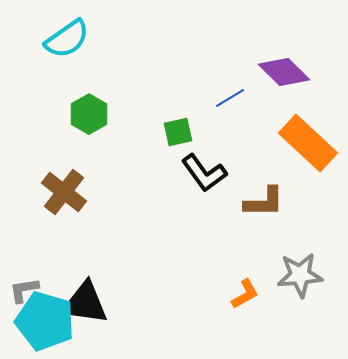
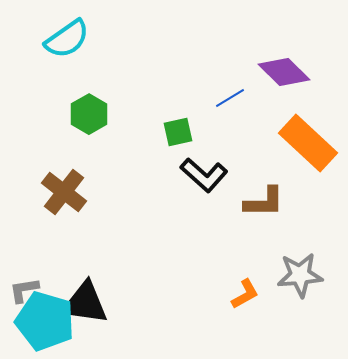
black L-shape: moved 2 px down; rotated 12 degrees counterclockwise
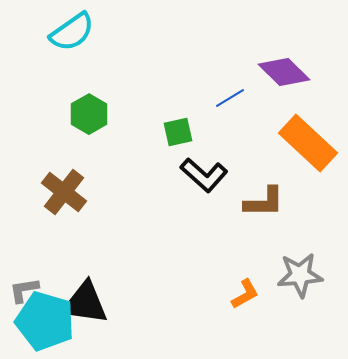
cyan semicircle: moved 5 px right, 7 px up
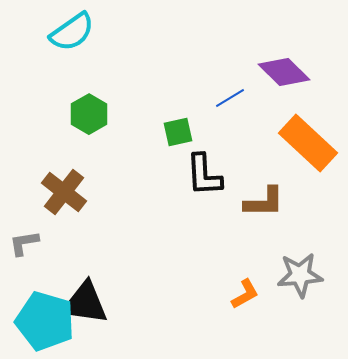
black L-shape: rotated 45 degrees clockwise
gray L-shape: moved 47 px up
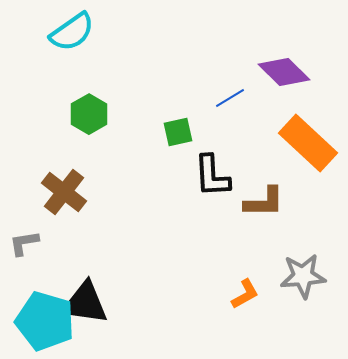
black L-shape: moved 8 px right, 1 px down
gray star: moved 3 px right, 1 px down
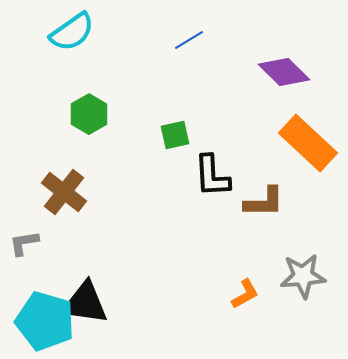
blue line: moved 41 px left, 58 px up
green square: moved 3 px left, 3 px down
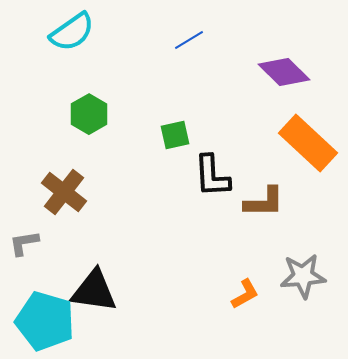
black triangle: moved 9 px right, 12 px up
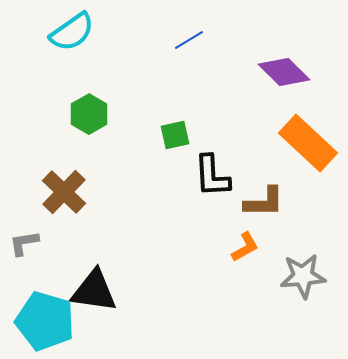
brown cross: rotated 6 degrees clockwise
orange L-shape: moved 47 px up
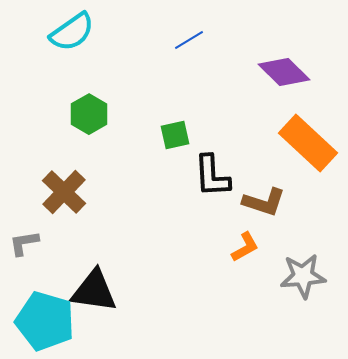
brown L-shape: rotated 18 degrees clockwise
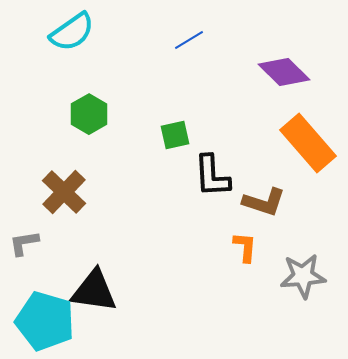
orange rectangle: rotated 6 degrees clockwise
orange L-shape: rotated 56 degrees counterclockwise
